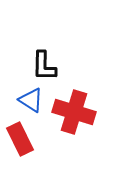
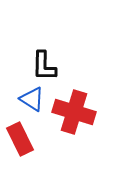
blue triangle: moved 1 px right, 1 px up
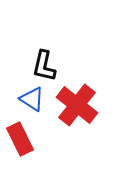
black L-shape: rotated 12 degrees clockwise
red cross: moved 3 px right, 7 px up; rotated 21 degrees clockwise
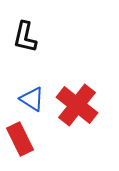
black L-shape: moved 19 px left, 29 px up
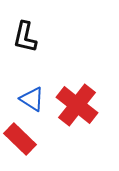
red rectangle: rotated 20 degrees counterclockwise
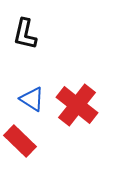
black L-shape: moved 3 px up
red rectangle: moved 2 px down
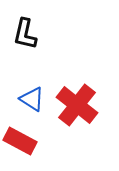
red rectangle: rotated 16 degrees counterclockwise
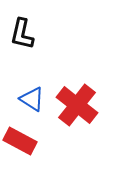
black L-shape: moved 3 px left
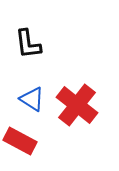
black L-shape: moved 6 px right, 10 px down; rotated 20 degrees counterclockwise
